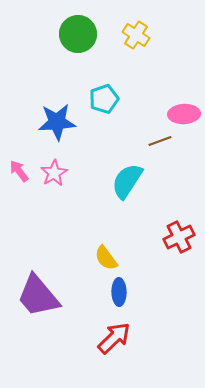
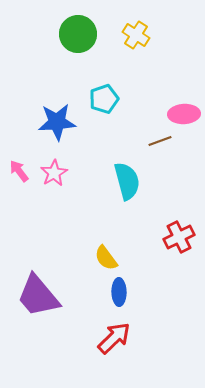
cyan semicircle: rotated 132 degrees clockwise
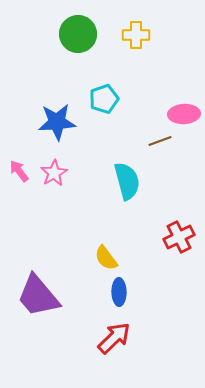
yellow cross: rotated 32 degrees counterclockwise
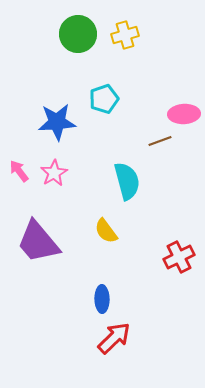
yellow cross: moved 11 px left; rotated 16 degrees counterclockwise
red cross: moved 20 px down
yellow semicircle: moved 27 px up
blue ellipse: moved 17 px left, 7 px down
purple trapezoid: moved 54 px up
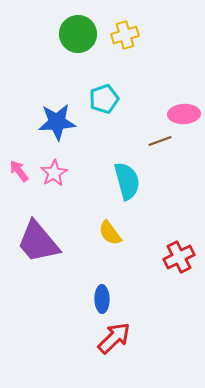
yellow semicircle: moved 4 px right, 2 px down
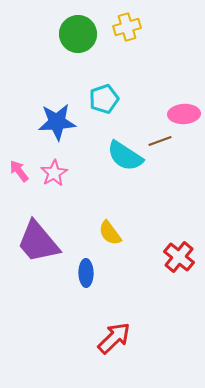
yellow cross: moved 2 px right, 8 px up
cyan semicircle: moved 2 px left, 25 px up; rotated 138 degrees clockwise
red cross: rotated 24 degrees counterclockwise
blue ellipse: moved 16 px left, 26 px up
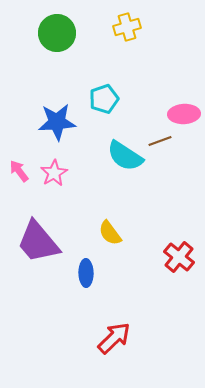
green circle: moved 21 px left, 1 px up
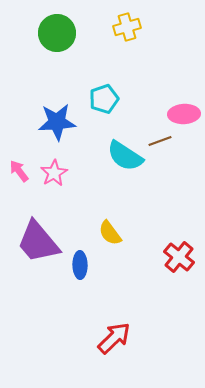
blue ellipse: moved 6 px left, 8 px up
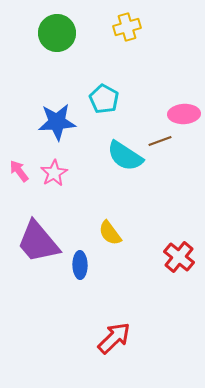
cyan pentagon: rotated 24 degrees counterclockwise
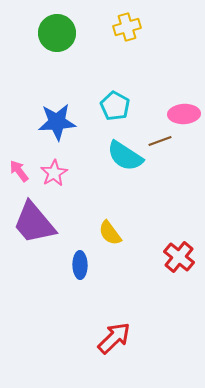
cyan pentagon: moved 11 px right, 7 px down
purple trapezoid: moved 4 px left, 19 px up
